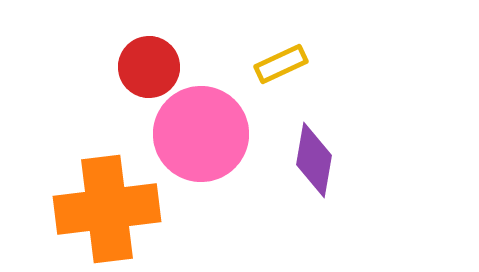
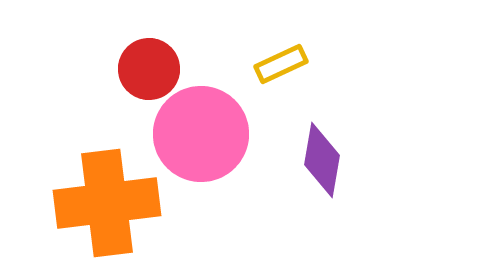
red circle: moved 2 px down
purple diamond: moved 8 px right
orange cross: moved 6 px up
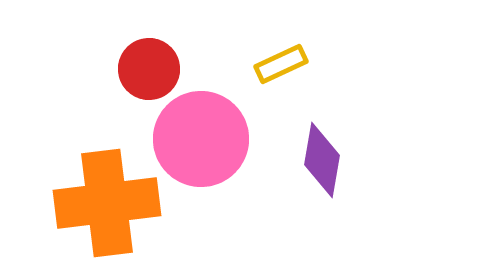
pink circle: moved 5 px down
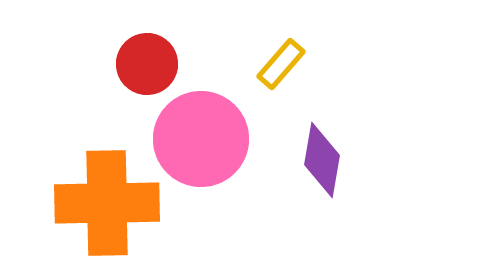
yellow rectangle: rotated 24 degrees counterclockwise
red circle: moved 2 px left, 5 px up
orange cross: rotated 6 degrees clockwise
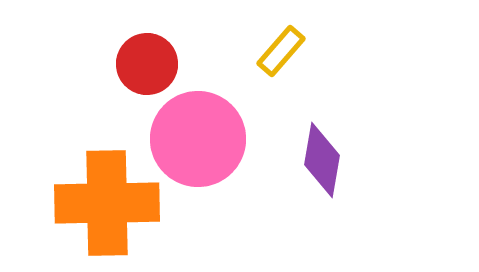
yellow rectangle: moved 13 px up
pink circle: moved 3 px left
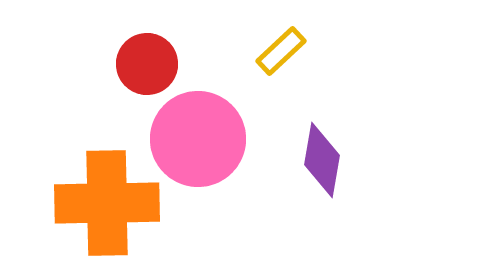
yellow rectangle: rotated 6 degrees clockwise
